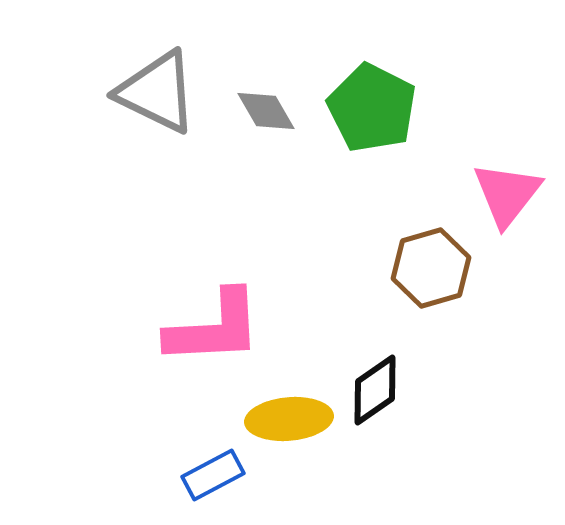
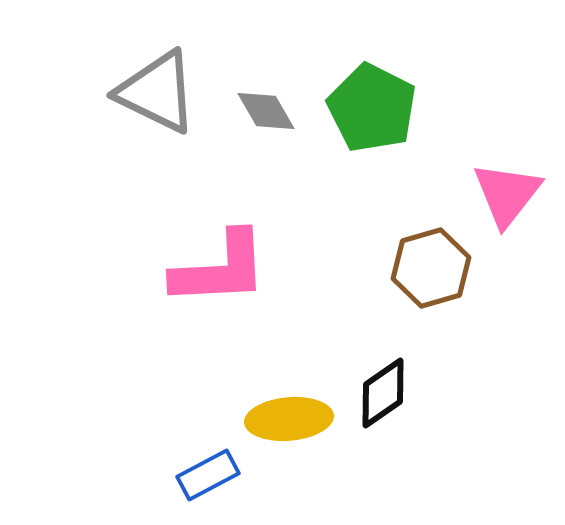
pink L-shape: moved 6 px right, 59 px up
black diamond: moved 8 px right, 3 px down
blue rectangle: moved 5 px left
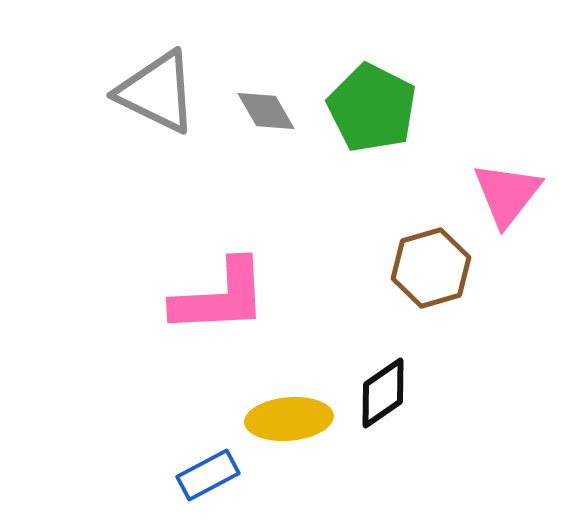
pink L-shape: moved 28 px down
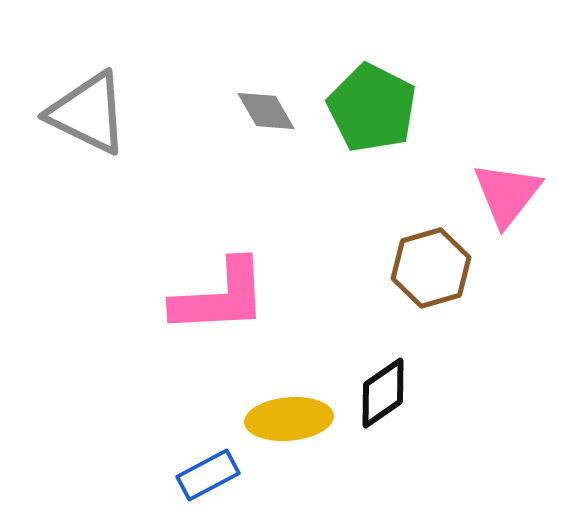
gray triangle: moved 69 px left, 21 px down
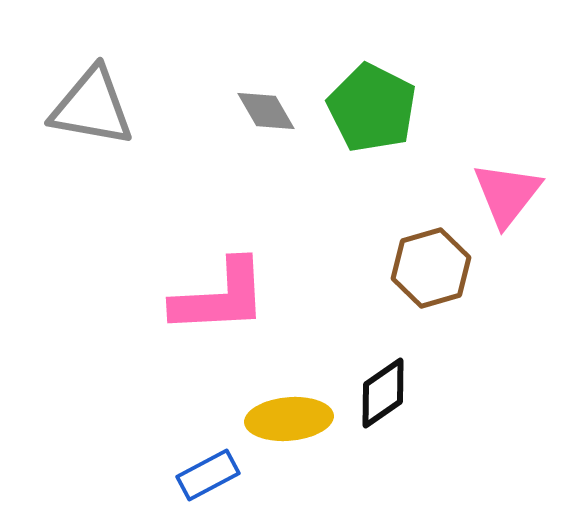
gray triangle: moved 4 px right, 6 px up; rotated 16 degrees counterclockwise
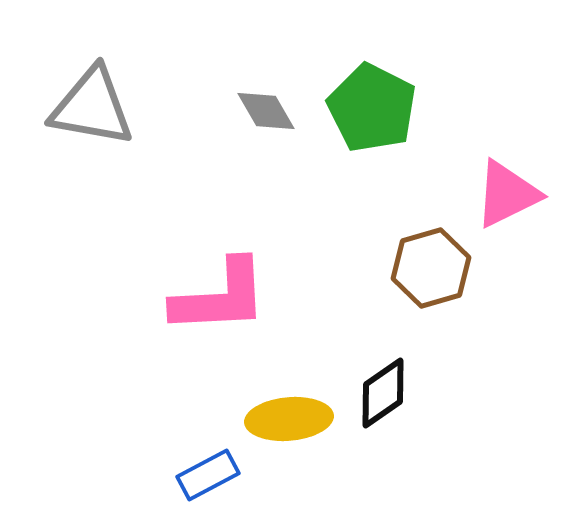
pink triangle: rotated 26 degrees clockwise
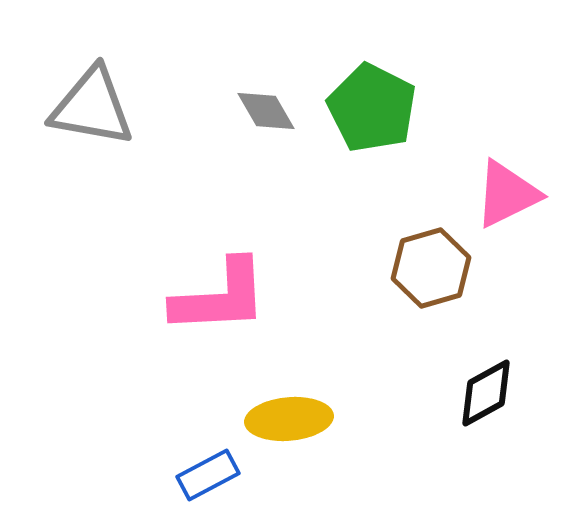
black diamond: moved 103 px right; rotated 6 degrees clockwise
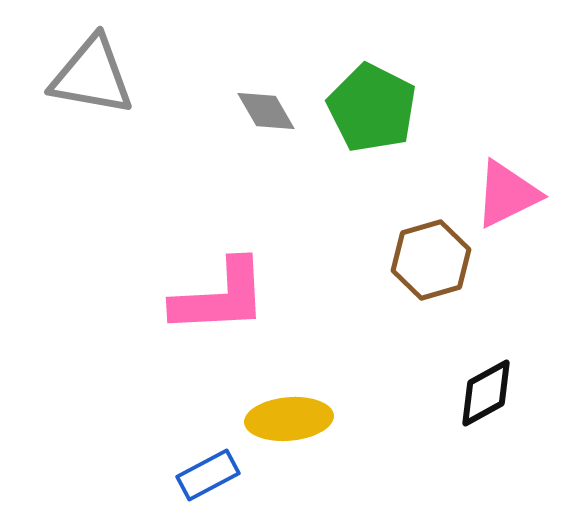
gray triangle: moved 31 px up
brown hexagon: moved 8 px up
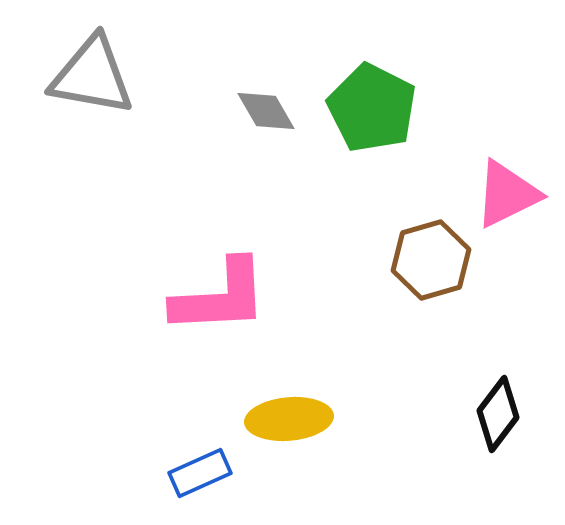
black diamond: moved 12 px right, 21 px down; rotated 24 degrees counterclockwise
blue rectangle: moved 8 px left, 2 px up; rotated 4 degrees clockwise
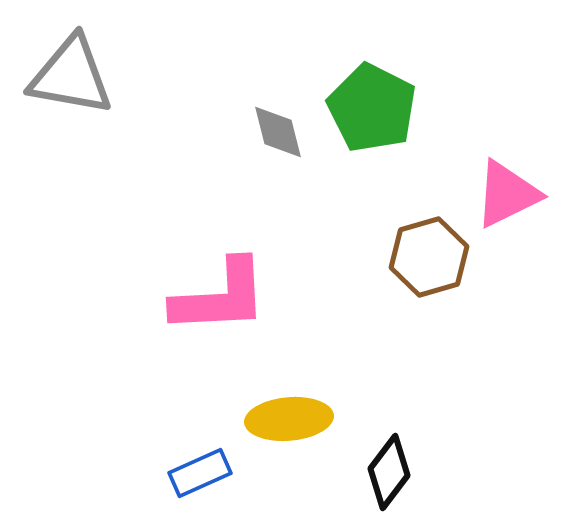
gray triangle: moved 21 px left
gray diamond: moved 12 px right, 21 px down; rotated 16 degrees clockwise
brown hexagon: moved 2 px left, 3 px up
black diamond: moved 109 px left, 58 px down
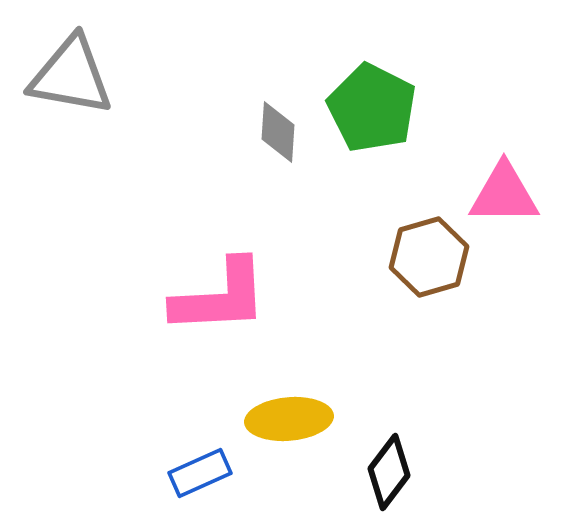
gray diamond: rotated 18 degrees clockwise
pink triangle: moved 3 px left; rotated 26 degrees clockwise
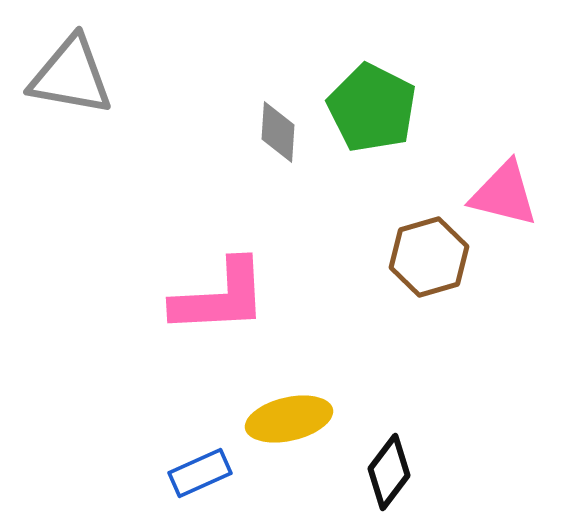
pink triangle: rotated 14 degrees clockwise
yellow ellipse: rotated 8 degrees counterclockwise
